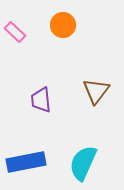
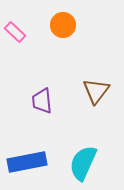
purple trapezoid: moved 1 px right, 1 px down
blue rectangle: moved 1 px right
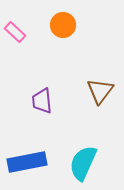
brown triangle: moved 4 px right
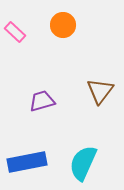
purple trapezoid: rotated 80 degrees clockwise
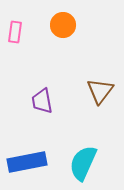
pink rectangle: rotated 55 degrees clockwise
purple trapezoid: rotated 84 degrees counterclockwise
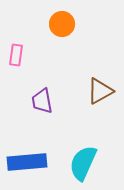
orange circle: moved 1 px left, 1 px up
pink rectangle: moved 1 px right, 23 px down
brown triangle: rotated 24 degrees clockwise
blue rectangle: rotated 6 degrees clockwise
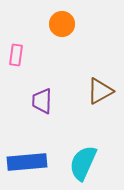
purple trapezoid: rotated 12 degrees clockwise
